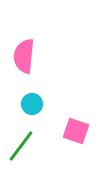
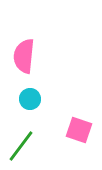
cyan circle: moved 2 px left, 5 px up
pink square: moved 3 px right, 1 px up
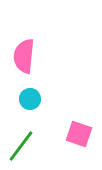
pink square: moved 4 px down
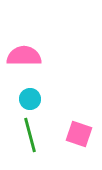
pink semicircle: rotated 84 degrees clockwise
green line: moved 9 px right, 11 px up; rotated 52 degrees counterclockwise
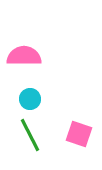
green line: rotated 12 degrees counterclockwise
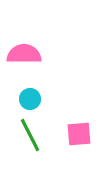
pink semicircle: moved 2 px up
pink square: rotated 24 degrees counterclockwise
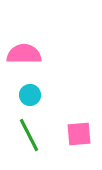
cyan circle: moved 4 px up
green line: moved 1 px left
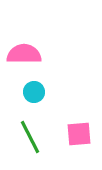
cyan circle: moved 4 px right, 3 px up
green line: moved 1 px right, 2 px down
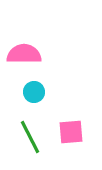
pink square: moved 8 px left, 2 px up
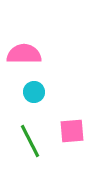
pink square: moved 1 px right, 1 px up
green line: moved 4 px down
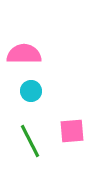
cyan circle: moved 3 px left, 1 px up
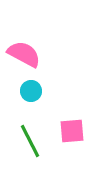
pink semicircle: rotated 28 degrees clockwise
